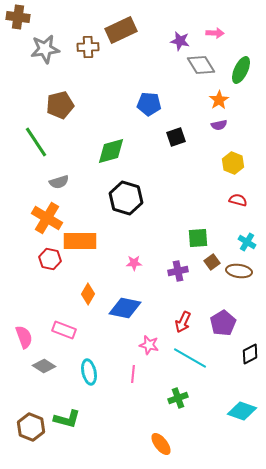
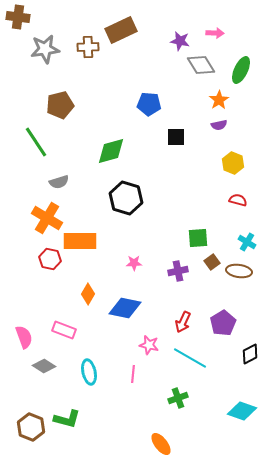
black square at (176, 137): rotated 18 degrees clockwise
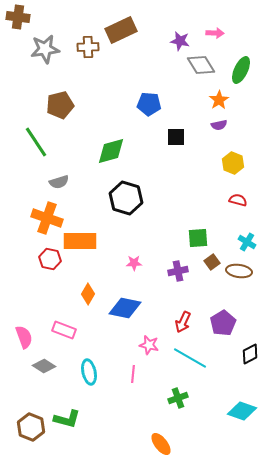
orange cross at (47, 218): rotated 12 degrees counterclockwise
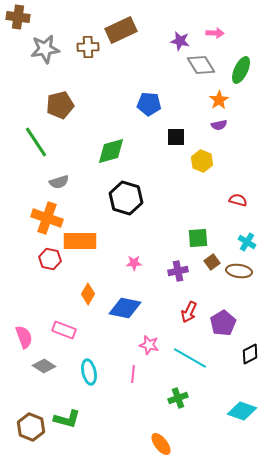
yellow hexagon at (233, 163): moved 31 px left, 2 px up
red arrow at (183, 322): moved 6 px right, 10 px up
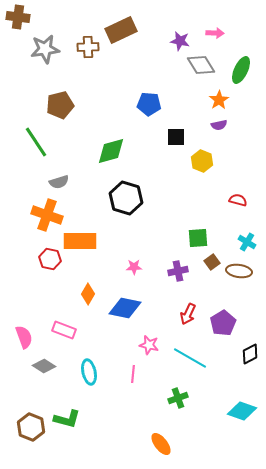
orange cross at (47, 218): moved 3 px up
pink star at (134, 263): moved 4 px down
red arrow at (189, 312): moved 1 px left, 2 px down
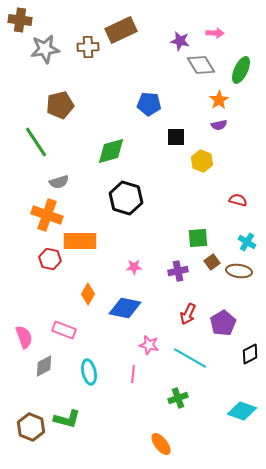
brown cross at (18, 17): moved 2 px right, 3 px down
gray diamond at (44, 366): rotated 60 degrees counterclockwise
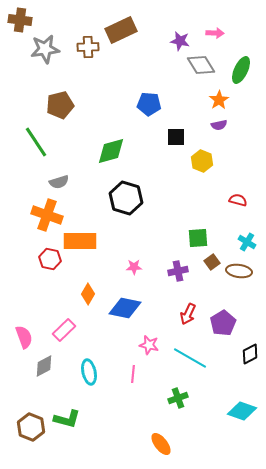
pink rectangle at (64, 330): rotated 65 degrees counterclockwise
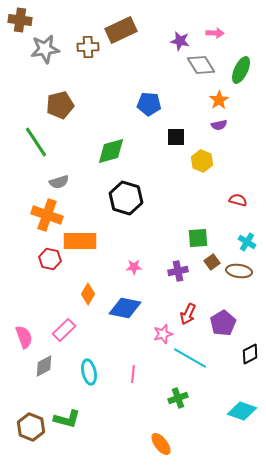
pink star at (149, 345): moved 14 px right, 11 px up; rotated 30 degrees counterclockwise
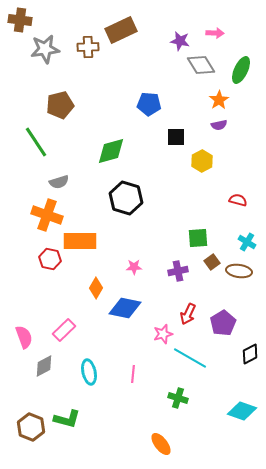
yellow hexagon at (202, 161): rotated 10 degrees clockwise
orange diamond at (88, 294): moved 8 px right, 6 px up
green cross at (178, 398): rotated 36 degrees clockwise
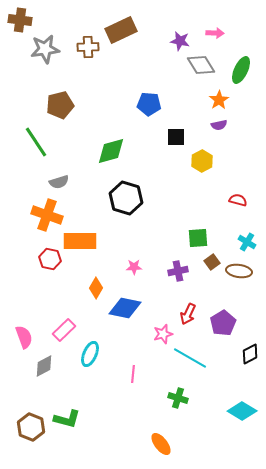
cyan ellipse at (89, 372): moved 1 px right, 18 px up; rotated 35 degrees clockwise
cyan diamond at (242, 411): rotated 12 degrees clockwise
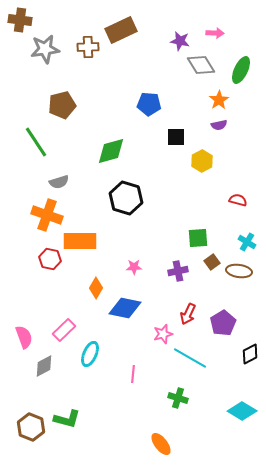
brown pentagon at (60, 105): moved 2 px right
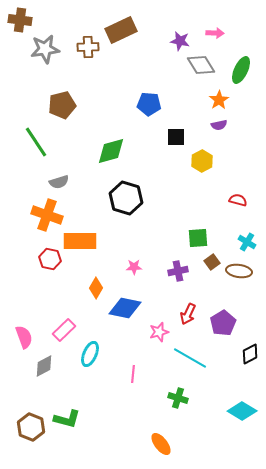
pink star at (163, 334): moved 4 px left, 2 px up
